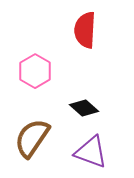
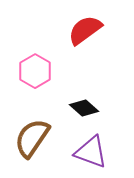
red semicircle: rotated 51 degrees clockwise
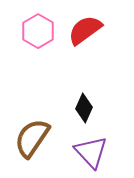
pink hexagon: moved 3 px right, 40 px up
black diamond: rotated 72 degrees clockwise
purple triangle: rotated 27 degrees clockwise
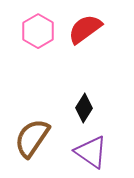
red semicircle: moved 1 px up
black diamond: rotated 8 degrees clockwise
purple triangle: rotated 12 degrees counterclockwise
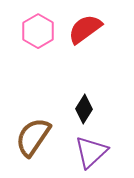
black diamond: moved 1 px down
brown semicircle: moved 1 px right, 1 px up
purple triangle: rotated 42 degrees clockwise
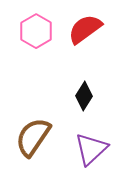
pink hexagon: moved 2 px left
black diamond: moved 13 px up
purple triangle: moved 3 px up
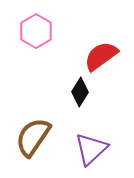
red semicircle: moved 16 px right, 27 px down
black diamond: moved 4 px left, 4 px up
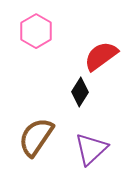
brown semicircle: moved 3 px right
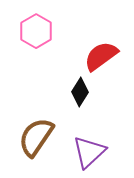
purple triangle: moved 2 px left, 3 px down
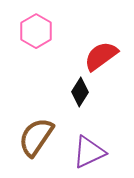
purple triangle: rotated 18 degrees clockwise
